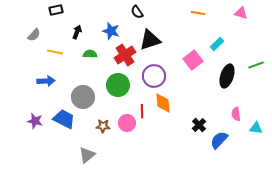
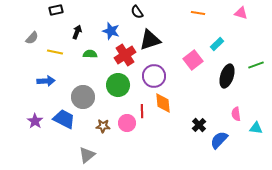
gray semicircle: moved 2 px left, 3 px down
purple star: rotated 21 degrees clockwise
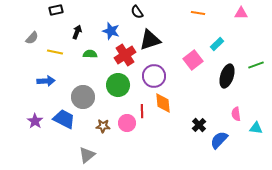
pink triangle: rotated 16 degrees counterclockwise
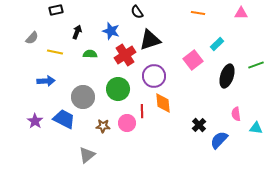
green circle: moved 4 px down
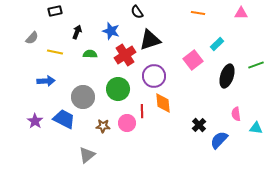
black rectangle: moved 1 px left, 1 px down
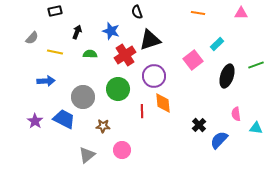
black semicircle: rotated 16 degrees clockwise
pink circle: moved 5 px left, 27 px down
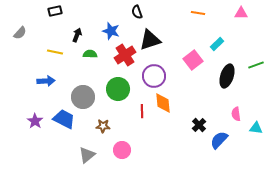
black arrow: moved 3 px down
gray semicircle: moved 12 px left, 5 px up
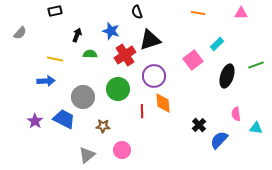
yellow line: moved 7 px down
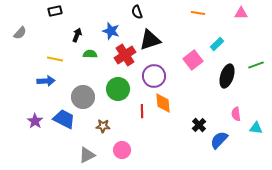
gray triangle: rotated 12 degrees clockwise
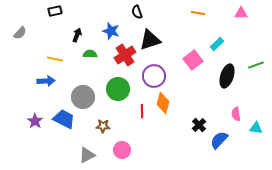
orange diamond: rotated 20 degrees clockwise
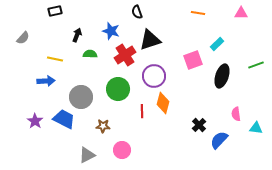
gray semicircle: moved 3 px right, 5 px down
pink square: rotated 18 degrees clockwise
black ellipse: moved 5 px left
gray circle: moved 2 px left
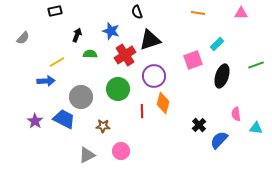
yellow line: moved 2 px right, 3 px down; rotated 42 degrees counterclockwise
pink circle: moved 1 px left, 1 px down
